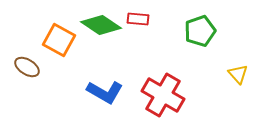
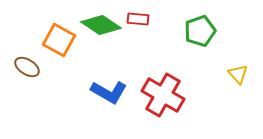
blue L-shape: moved 4 px right
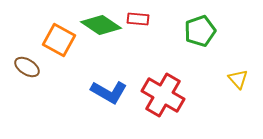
yellow triangle: moved 5 px down
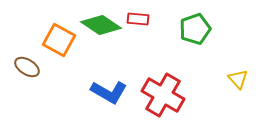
green pentagon: moved 5 px left, 2 px up
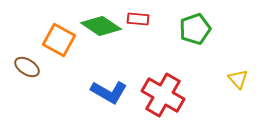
green diamond: moved 1 px down
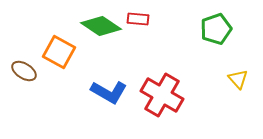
green pentagon: moved 21 px right
orange square: moved 12 px down
brown ellipse: moved 3 px left, 4 px down
red cross: moved 1 px left
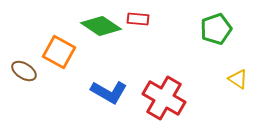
yellow triangle: rotated 15 degrees counterclockwise
red cross: moved 2 px right, 3 px down
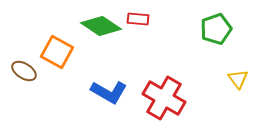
orange square: moved 2 px left
yellow triangle: rotated 20 degrees clockwise
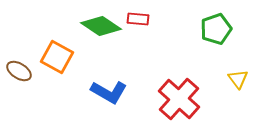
orange square: moved 5 px down
brown ellipse: moved 5 px left
red cross: moved 15 px right, 1 px down; rotated 12 degrees clockwise
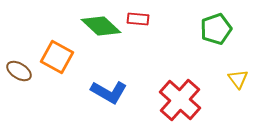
green diamond: rotated 9 degrees clockwise
red cross: moved 1 px right, 1 px down
